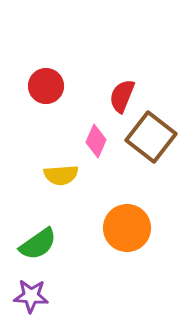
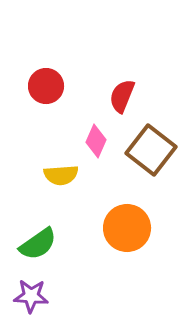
brown square: moved 13 px down
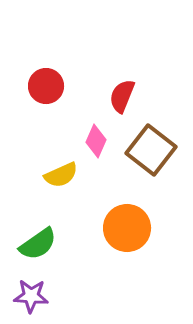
yellow semicircle: rotated 20 degrees counterclockwise
